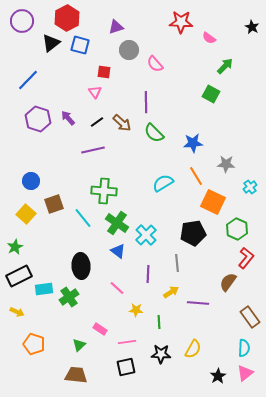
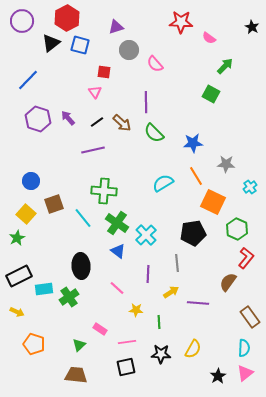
green star at (15, 247): moved 2 px right, 9 px up
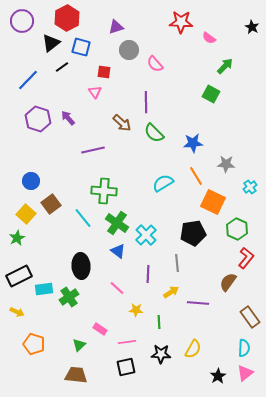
blue square at (80, 45): moved 1 px right, 2 px down
black line at (97, 122): moved 35 px left, 55 px up
brown square at (54, 204): moved 3 px left; rotated 18 degrees counterclockwise
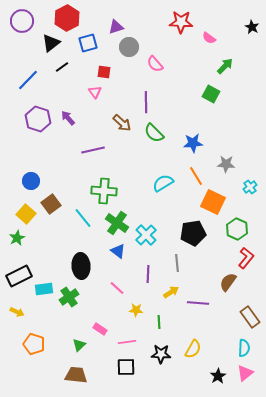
blue square at (81, 47): moved 7 px right, 4 px up; rotated 30 degrees counterclockwise
gray circle at (129, 50): moved 3 px up
black square at (126, 367): rotated 12 degrees clockwise
